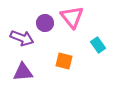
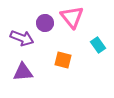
orange square: moved 1 px left, 1 px up
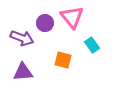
cyan rectangle: moved 6 px left
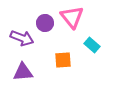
cyan rectangle: rotated 14 degrees counterclockwise
orange square: rotated 18 degrees counterclockwise
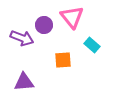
purple circle: moved 1 px left, 2 px down
purple triangle: moved 1 px right, 10 px down
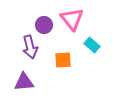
pink triangle: moved 2 px down
purple arrow: moved 8 px right, 9 px down; rotated 55 degrees clockwise
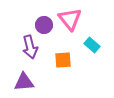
pink triangle: moved 2 px left
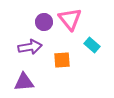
purple circle: moved 3 px up
purple arrow: rotated 85 degrees counterclockwise
orange square: moved 1 px left
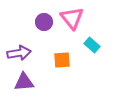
pink triangle: moved 2 px right, 1 px up
purple arrow: moved 11 px left, 6 px down
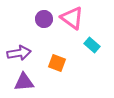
pink triangle: rotated 15 degrees counterclockwise
purple circle: moved 3 px up
orange square: moved 5 px left, 3 px down; rotated 24 degrees clockwise
